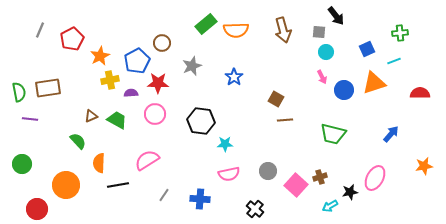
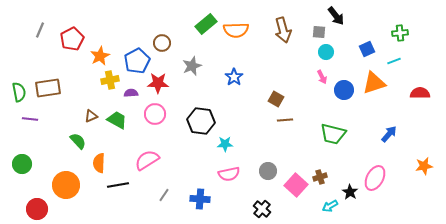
blue arrow at (391, 134): moved 2 px left
black star at (350, 192): rotated 28 degrees counterclockwise
black cross at (255, 209): moved 7 px right
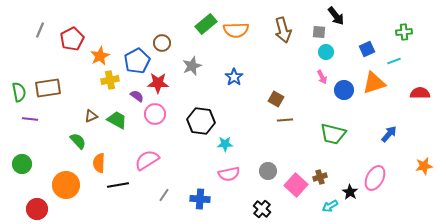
green cross at (400, 33): moved 4 px right, 1 px up
purple semicircle at (131, 93): moved 6 px right, 3 px down; rotated 40 degrees clockwise
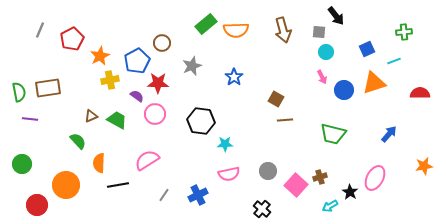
blue cross at (200, 199): moved 2 px left, 4 px up; rotated 30 degrees counterclockwise
red circle at (37, 209): moved 4 px up
